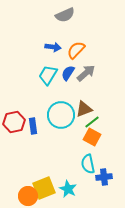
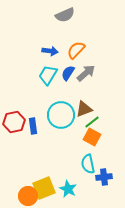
blue arrow: moved 3 px left, 4 px down
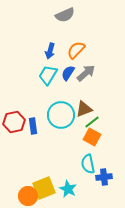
blue arrow: rotated 98 degrees clockwise
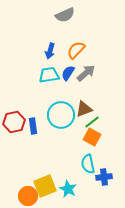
cyan trapezoid: moved 1 px right; rotated 50 degrees clockwise
yellow square: moved 1 px right, 2 px up
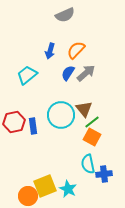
cyan trapezoid: moved 22 px left; rotated 30 degrees counterclockwise
brown triangle: rotated 48 degrees counterclockwise
blue cross: moved 3 px up
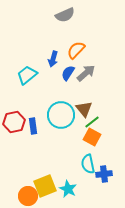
blue arrow: moved 3 px right, 8 px down
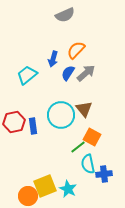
green line: moved 14 px left, 25 px down
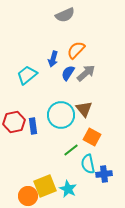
green line: moved 7 px left, 3 px down
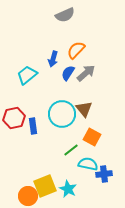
cyan circle: moved 1 px right, 1 px up
red hexagon: moved 4 px up
cyan semicircle: rotated 114 degrees clockwise
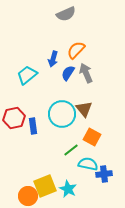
gray semicircle: moved 1 px right, 1 px up
gray arrow: rotated 72 degrees counterclockwise
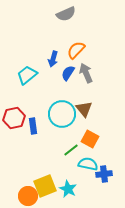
orange square: moved 2 px left, 2 px down
